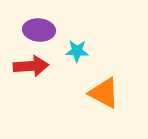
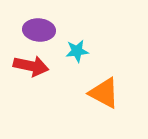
cyan star: rotated 10 degrees counterclockwise
red arrow: rotated 16 degrees clockwise
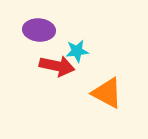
red arrow: moved 26 px right
orange triangle: moved 3 px right
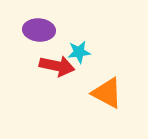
cyan star: moved 2 px right, 1 px down
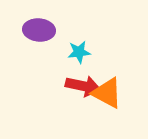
red arrow: moved 26 px right, 20 px down
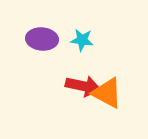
purple ellipse: moved 3 px right, 9 px down
cyan star: moved 3 px right, 12 px up; rotated 15 degrees clockwise
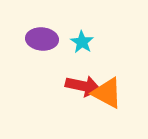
cyan star: moved 2 px down; rotated 25 degrees clockwise
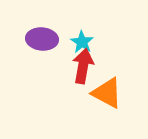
red arrow: moved 20 px up; rotated 92 degrees counterclockwise
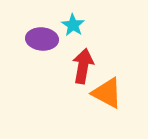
cyan star: moved 9 px left, 17 px up
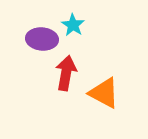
red arrow: moved 17 px left, 7 px down
orange triangle: moved 3 px left
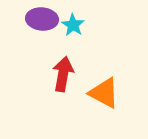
purple ellipse: moved 20 px up
red arrow: moved 3 px left, 1 px down
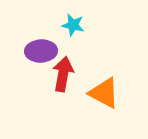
purple ellipse: moved 1 px left, 32 px down; rotated 8 degrees counterclockwise
cyan star: rotated 20 degrees counterclockwise
